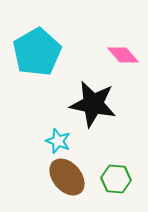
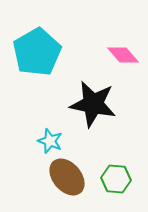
cyan star: moved 8 px left
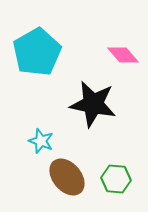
cyan star: moved 9 px left
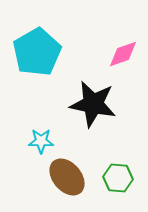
pink diamond: moved 1 px up; rotated 68 degrees counterclockwise
cyan star: rotated 20 degrees counterclockwise
green hexagon: moved 2 px right, 1 px up
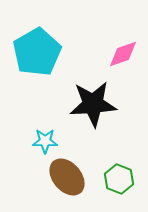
black star: rotated 15 degrees counterclockwise
cyan star: moved 4 px right
green hexagon: moved 1 px right, 1 px down; rotated 16 degrees clockwise
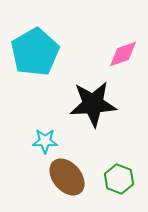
cyan pentagon: moved 2 px left
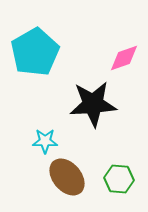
pink diamond: moved 1 px right, 4 px down
green hexagon: rotated 16 degrees counterclockwise
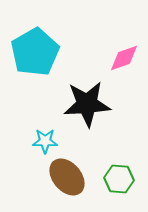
black star: moved 6 px left
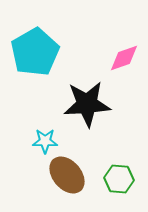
brown ellipse: moved 2 px up
